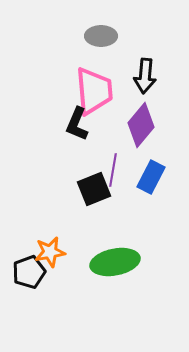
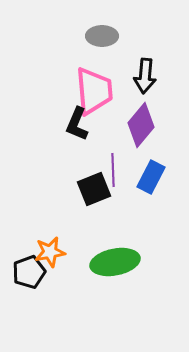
gray ellipse: moved 1 px right
purple line: rotated 12 degrees counterclockwise
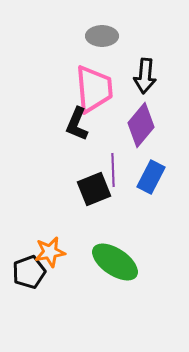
pink trapezoid: moved 2 px up
green ellipse: rotated 45 degrees clockwise
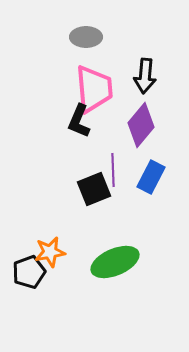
gray ellipse: moved 16 px left, 1 px down
black L-shape: moved 2 px right, 3 px up
green ellipse: rotated 57 degrees counterclockwise
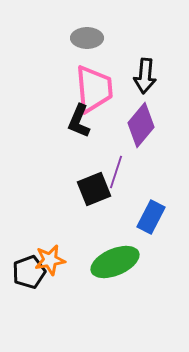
gray ellipse: moved 1 px right, 1 px down
purple line: moved 3 px right, 2 px down; rotated 20 degrees clockwise
blue rectangle: moved 40 px down
orange star: moved 8 px down
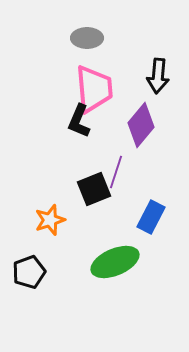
black arrow: moved 13 px right
orange star: moved 40 px up; rotated 8 degrees counterclockwise
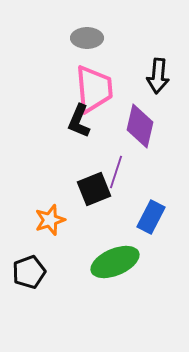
purple diamond: moved 1 px left, 1 px down; rotated 27 degrees counterclockwise
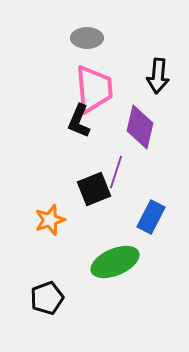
purple diamond: moved 1 px down
black pentagon: moved 18 px right, 26 px down
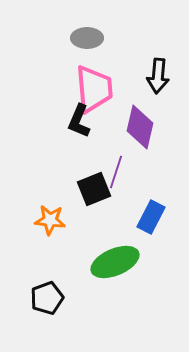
orange star: rotated 24 degrees clockwise
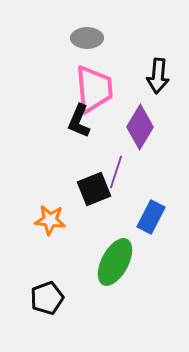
purple diamond: rotated 18 degrees clockwise
green ellipse: rotated 39 degrees counterclockwise
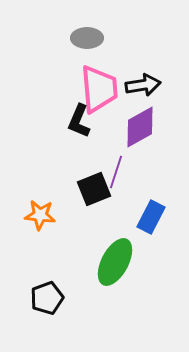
black arrow: moved 15 px left, 9 px down; rotated 104 degrees counterclockwise
pink trapezoid: moved 5 px right
purple diamond: rotated 30 degrees clockwise
orange star: moved 10 px left, 5 px up
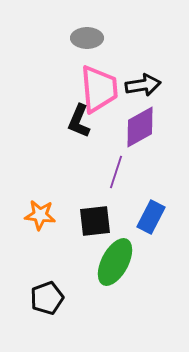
black square: moved 1 px right, 32 px down; rotated 16 degrees clockwise
